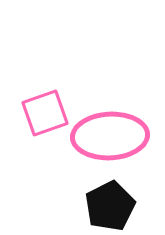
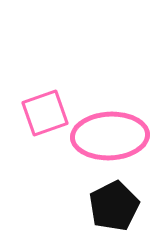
black pentagon: moved 4 px right
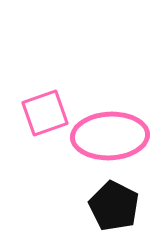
black pentagon: rotated 18 degrees counterclockwise
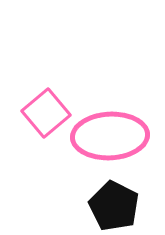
pink square: moved 1 px right; rotated 21 degrees counterclockwise
